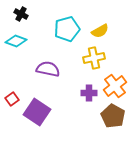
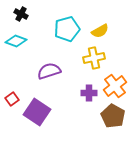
purple semicircle: moved 1 px right, 2 px down; rotated 30 degrees counterclockwise
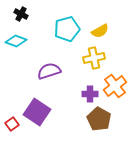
purple cross: moved 1 px right, 1 px down
red square: moved 25 px down
brown pentagon: moved 14 px left, 3 px down
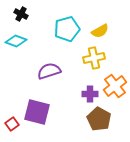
purple square: rotated 20 degrees counterclockwise
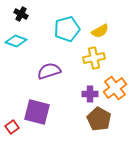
orange cross: moved 2 px down
red square: moved 3 px down
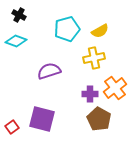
black cross: moved 2 px left, 1 px down
purple square: moved 5 px right, 7 px down
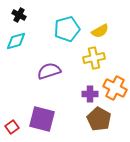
cyan diamond: rotated 35 degrees counterclockwise
orange cross: rotated 25 degrees counterclockwise
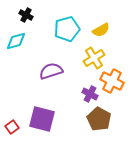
black cross: moved 7 px right
yellow semicircle: moved 1 px right, 1 px up
yellow cross: rotated 20 degrees counterclockwise
purple semicircle: moved 2 px right
orange cross: moved 3 px left, 7 px up
purple cross: rotated 28 degrees clockwise
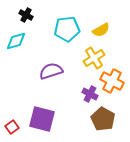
cyan pentagon: rotated 10 degrees clockwise
brown pentagon: moved 4 px right
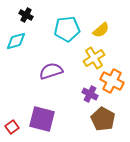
yellow semicircle: rotated 12 degrees counterclockwise
